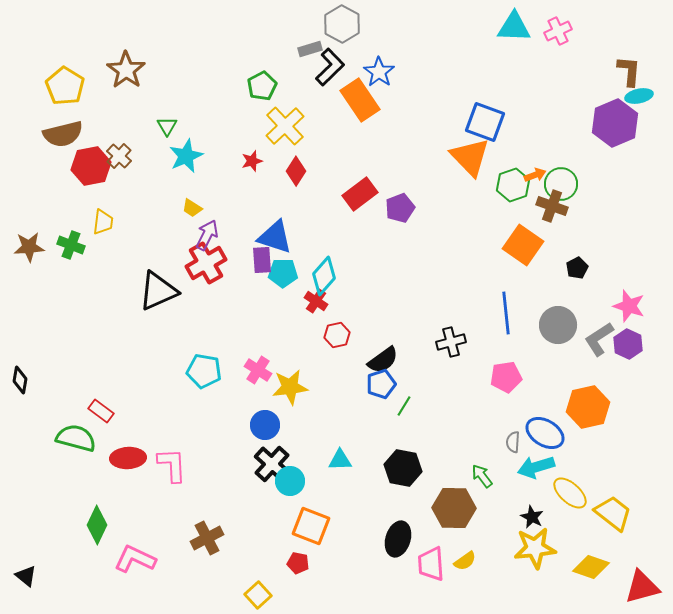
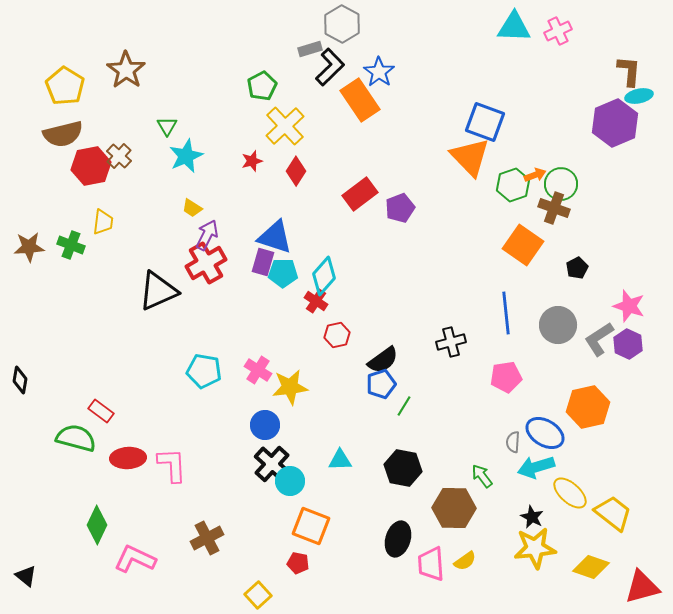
brown cross at (552, 206): moved 2 px right, 2 px down
purple rectangle at (262, 260): moved 1 px right, 2 px down; rotated 20 degrees clockwise
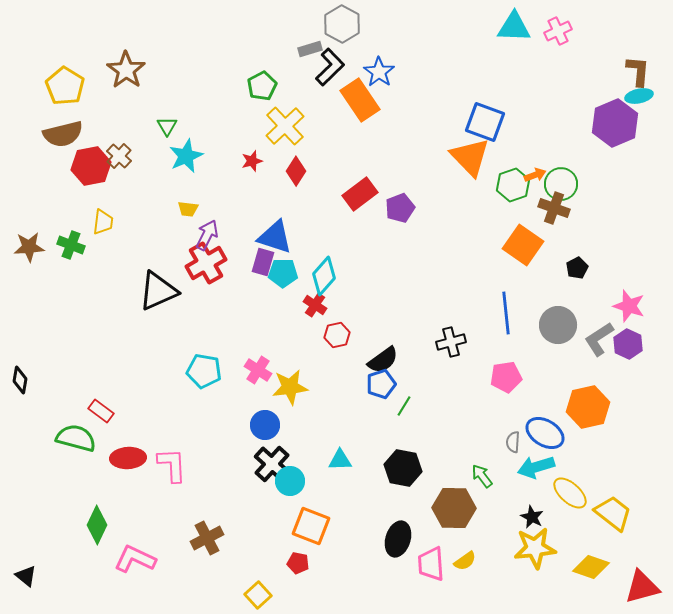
brown L-shape at (629, 71): moved 9 px right
yellow trapezoid at (192, 208): moved 4 px left, 1 px down; rotated 25 degrees counterclockwise
red cross at (316, 301): moved 1 px left, 4 px down
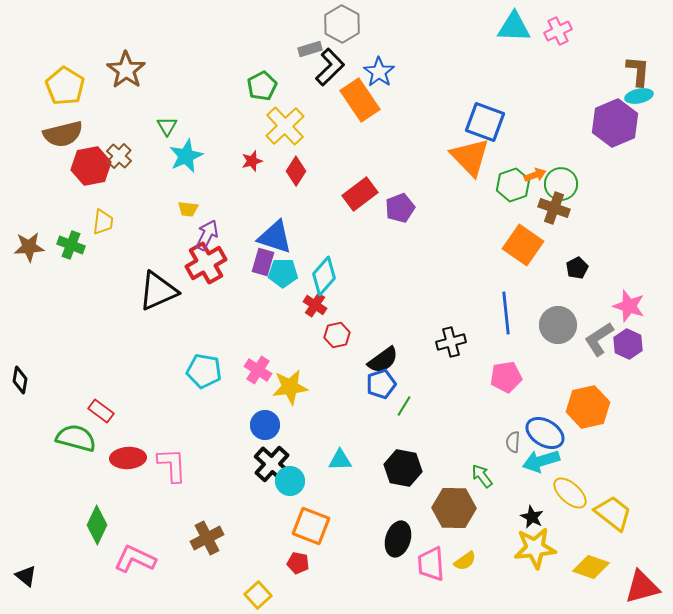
cyan arrow at (536, 467): moved 5 px right, 6 px up
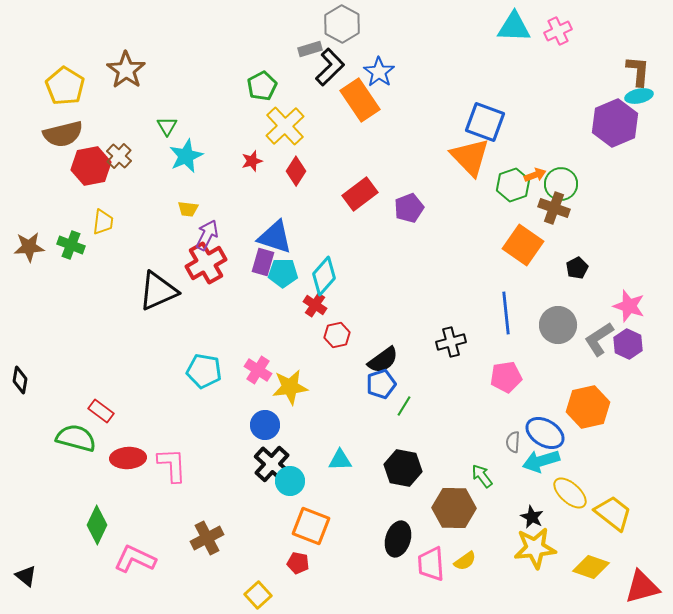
purple pentagon at (400, 208): moved 9 px right
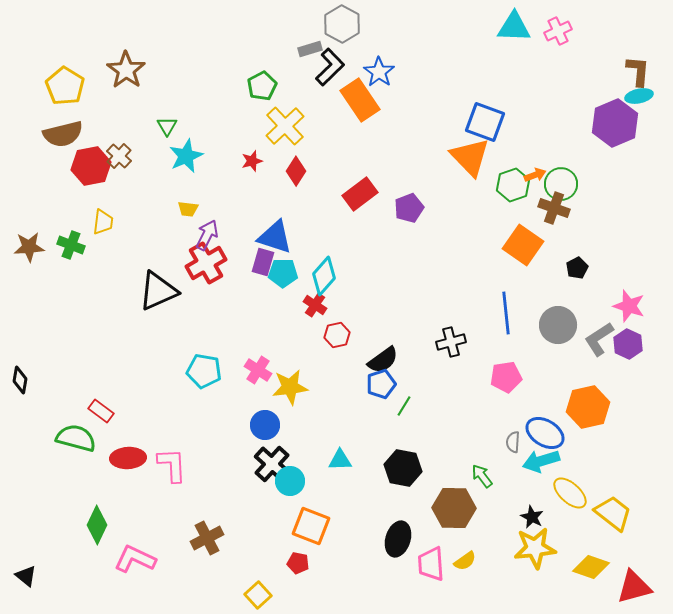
red triangle at (642, 587): moved 8 px left
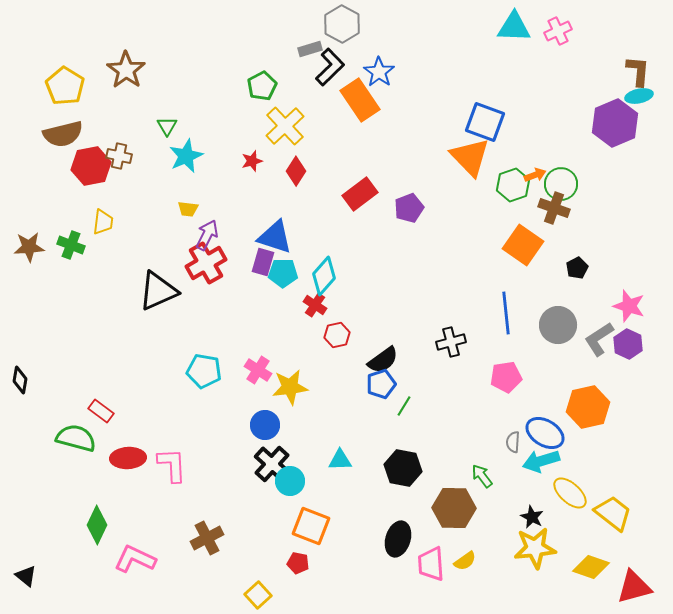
brown cross at (119, 156): rotated 30 degrees counterclockwise
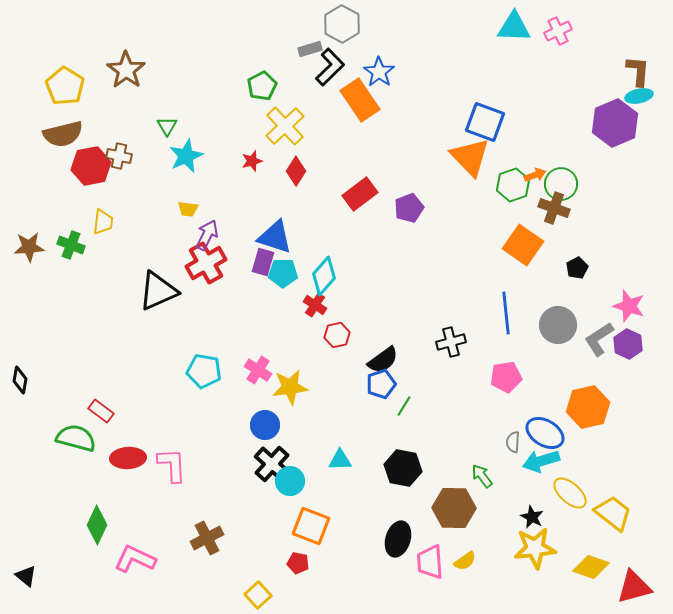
pink trapezoid at (431, 564): moved 1 px left, 2 px up
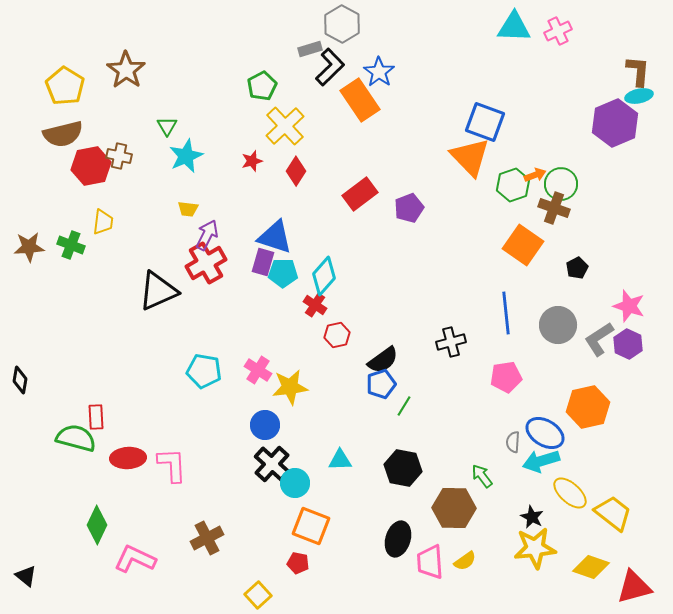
red rectangle at (101, 411): moved 5 px left, 6 px down; rotated 50 degrees clockwise
cyan circle at (290, 481): moved 5 px right, 2 px down
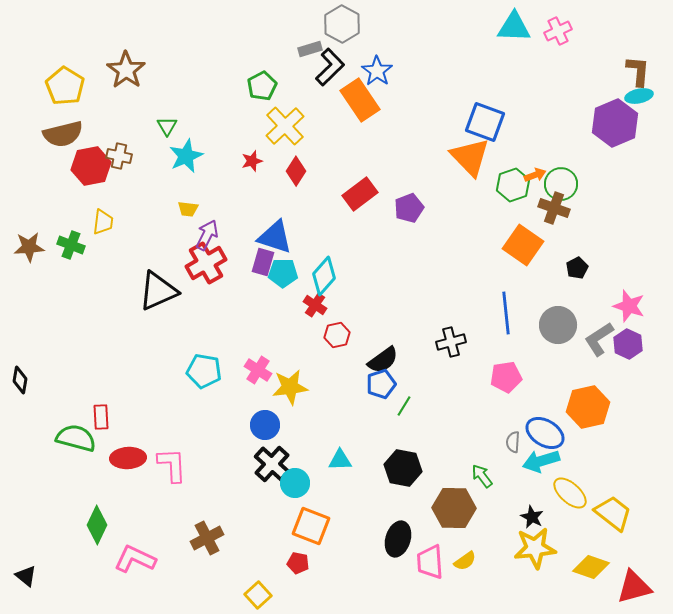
blue star at (379, 72): moved 2 px left, 1 px up
red rectangle at (96, 417): moved 5 px right
